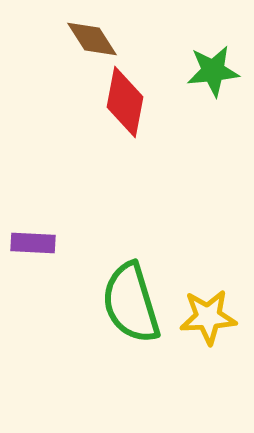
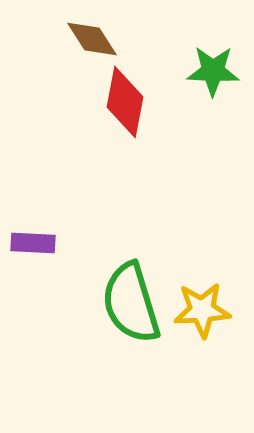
green star: rotated 8 degrees clockwise
yellow star: moved 6 px left, 7 px up
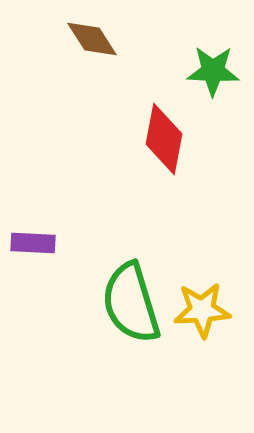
red diamond: moved 39 px right, 37 px down
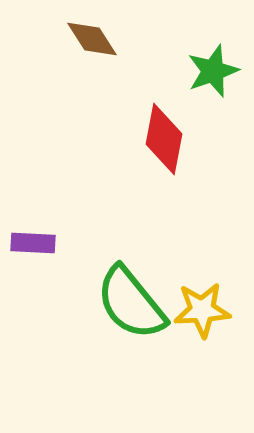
green star: rotated 22 degrees counterclockwise
green semicircle: rotated 22 degrees counterclockwise
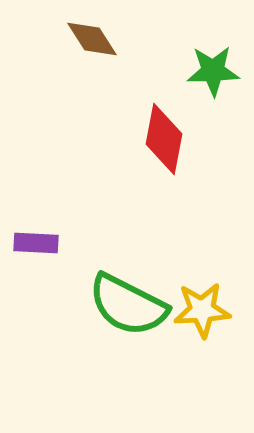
green star: rotated 18 degrees clockwise
purple rectangle: moved 3 px right
green semicircle: moved 3 px left, 2 px down; rotated 24 degrees counterclockwise
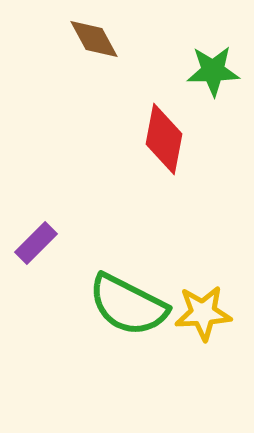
brown diamond: moved 2 px right; rotated 4 degrees clockwise
purple rectangle: rotated 48 degrees counterclockwise
yellow star: moved 1 px right, 3 px down
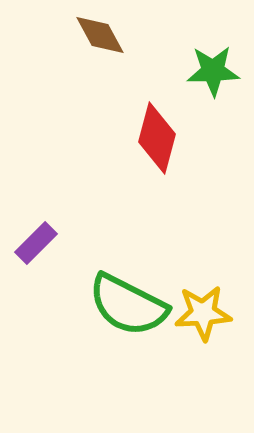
brown diamond: moved 6 px right, 4 px up
red diamond: moved 7 px left, 1 px up; rotated 4 degrees clockwise
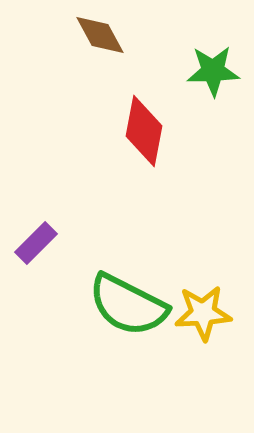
red diamond: moved 13 px left, 7 px up; rotated 4 degrees counterclockwise
